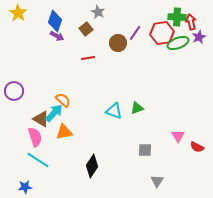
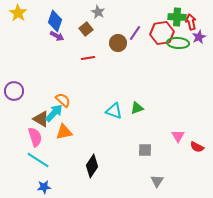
green ellipse: rotated 25 degrees clockwise
blue star: moved 19 px right
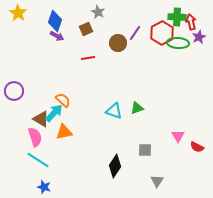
brown square: rotated 16 degrees clockwise
red hexagon: rotated 20 degrees counterclockwise
black diamond: moved 23 px right
blue star: rotated 24 degrees clockwise
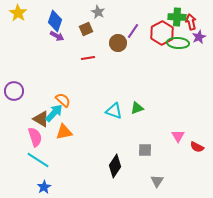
purple line: moved 2 px left, 2 px up
blue star: rotated 24 degrees clockwise
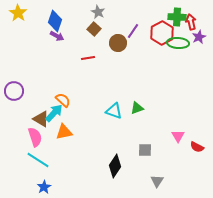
brown square: moved 8 px right; rotated 24 degrees counterclockwise
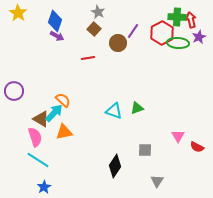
red arrow: moved 2 px up
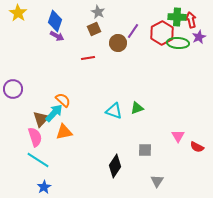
brown square: rotated 24 degrees clockwise
purple circle: moved 1 px left, 2 px up
brown triangle: rotated 42 degrees clockwise
